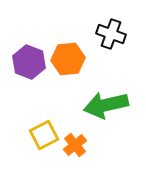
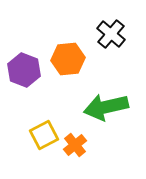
black cross: rotated 20 degrees clockwise
purple hexagon: moved 5 px left, 8 px down
green arrow: moved 2 px down
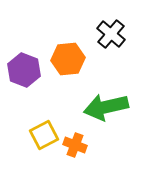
orange cross: rotated 30 degrees counterclockwise
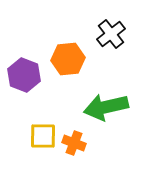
black cross: rotated 12 degrees clockwise
purple hexagon: moved 5 px down
yellow square: moved 1 px left, 1 px down; rotated 28 degrees clockwise
orange cross: moved 1 px left, 2 px up
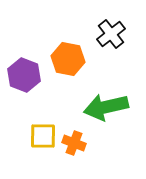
orange hexagon: rotated 16 degrees clockwise
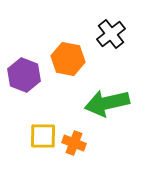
green arrow: moved 1 px right, 4 px up
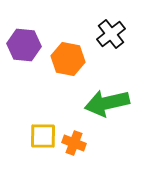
purple hexagon: moved 30 px up; rotated 16 degrees counterclockwise
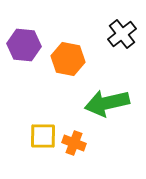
black cross: moved 11 px right
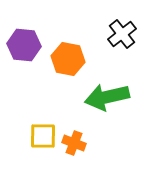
green arrow: moved 6 px up
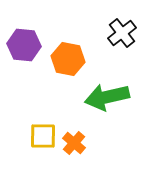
black cross: moved 1 px up
orange cross: rotated 20 degrees clockwise
